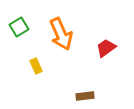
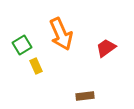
green square: moved 3 px right, 18 px down
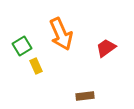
green square: moved 1 px down
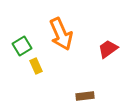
red trapezoid: moved 2 px right, 1 px down
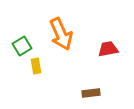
red trapezoid: rotated 25 degrees clockwise
yellow rectangle: rotated 14 degrees clockwise
brown rectangle: moved 6 px right, 3 px up
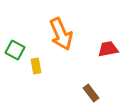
green square: moved 7 px left, 4 px down; rotated 30 degrees counterclockwise
brown rectangle: rotated 60 degrees clockwise
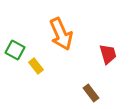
red trapezoid: moved 5 px down; rotated 85 degrees clockwise
yellow rectangle: rotated 28 degrees counterclockwise
